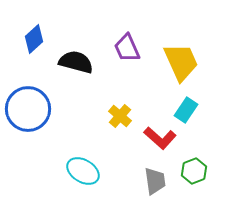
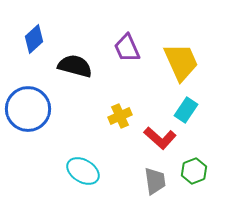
black semicircle: moved 1 px left, 4 px down
yellow cross: rotated 25 degrees clockwise
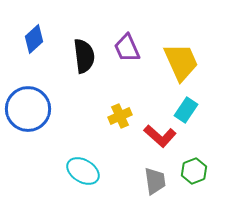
black semicircle: moved 9 px right, 10 px up; rotated 68 degrees clockwise
red L-shape: moved 2 px up
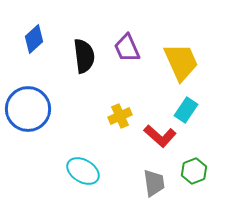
gray trapezoid: moved 1 px left, 2 px down
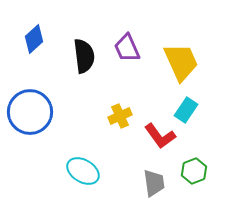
blue circle: moved 2 px right, 3 px down
red L-shape: rotated 12 degrees clockwise
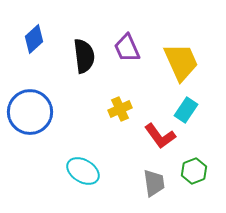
yellow cross: moved 7 px up
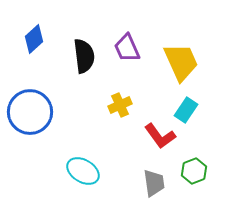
yellow cross: moved 4 px up
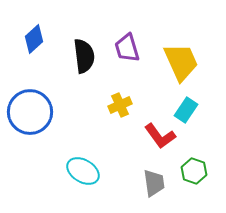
purple trapezoid: rotated 8 degrees clockwise
green hexagon: rotated 20 degrees counterclockwise
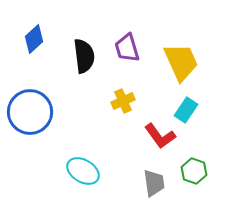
yellow cross: moved 3 px right, 4 px up
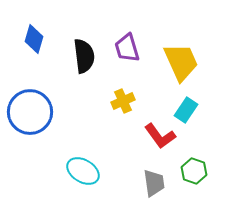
blue diamond: rotated 32 degrees counterclockwise
